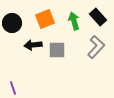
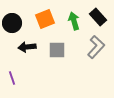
black arrow: moved 6 px left, 2 px down
purple line: moved 1 px left, 10 px up
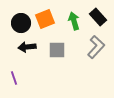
black circle: moved 9 px right
purple line: moved 2 px right
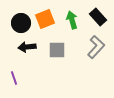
green arrow: moved 2 px left, 1 px up
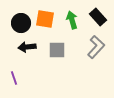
orange square: rotated 30 degrees clockwise
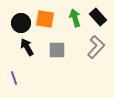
green arrow: moved 3 px right, 2 px up
black arrow: rotated 66 degrees clockwise
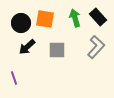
black arrow: rotated 102 degrees counterclockwise
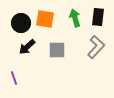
black rectangle: rotated 48 degrees clockwise
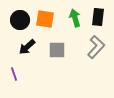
black circle: moved 1 px left, 3 px up
purple line: moved 4 px up
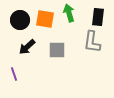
green arrow: moved 6 px left, 5 px up
gray L-shape: moved 4 px left, 5 px up; rotated 145 degrees clockwise
